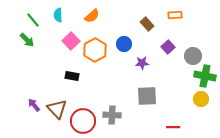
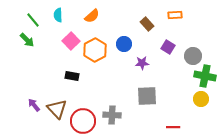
purple square: rotated 16 degrees counterclockwise
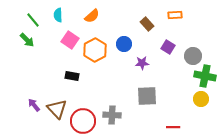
pink square: moved 1 px left, 1 px up; rotated 12 degrees counterclockwise
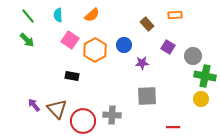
orange semicircle: moved 1 px up
green line: moved 5 px left, 4 px up
blue circle: moved 1 px down
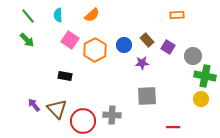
orange rectangle: moved 2 px right
brown rectangle: moved 16 px down
black rectangle: moved 7 px left
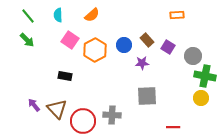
yellow circle: moved 1 px up
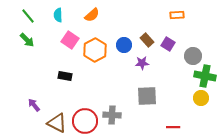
purple square: moved 3 px up
brown triangle: moved 14 px down; rotated 20 degrees counterclockwise
red circle: moved 2 px right
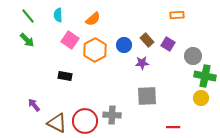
orange semicircle: moved 1 px right, 4 px down
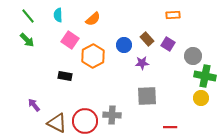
orange rectangle: moved 4 px left
brown rectangle: moved 1 px up
orange hexagon: moved 2 px left, 6 px down
red line: moved 3 px left
